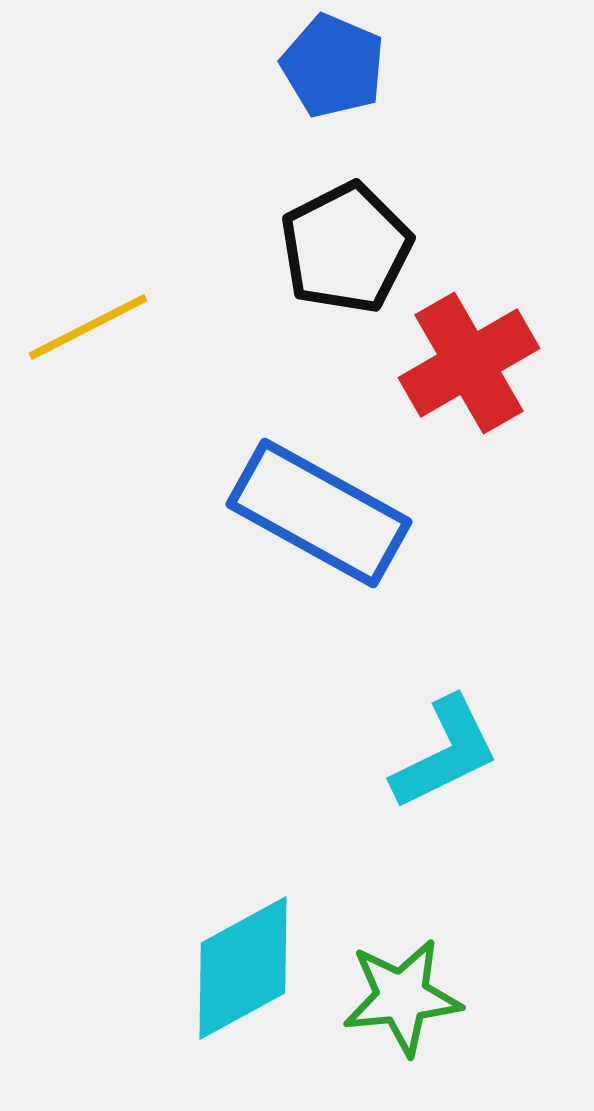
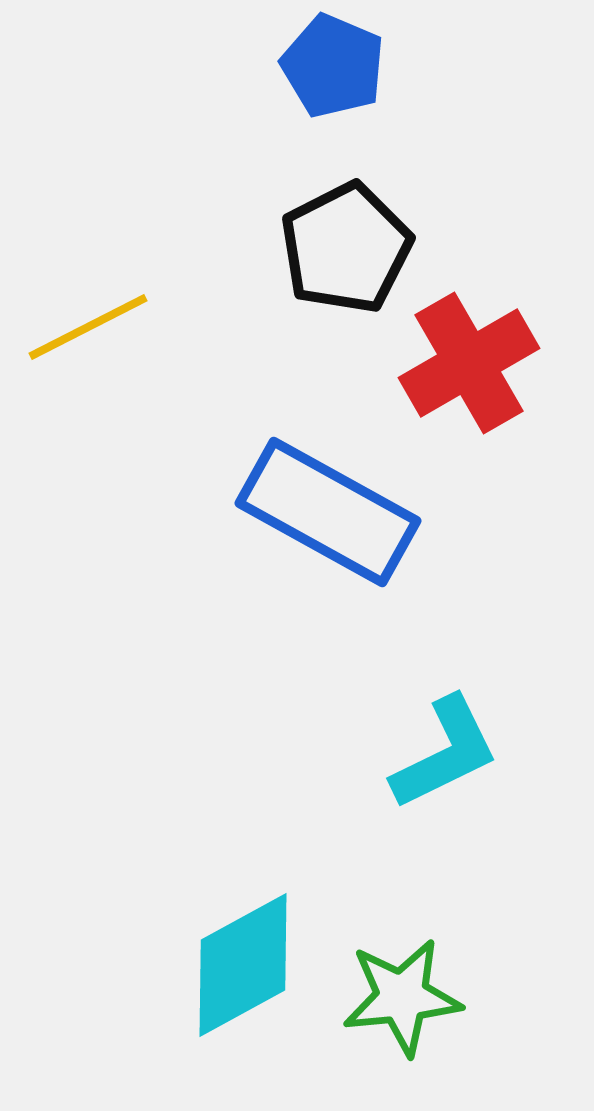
blue rectangle: moved 9 px right, 1 px up
cyan diamond: moved 3 px up
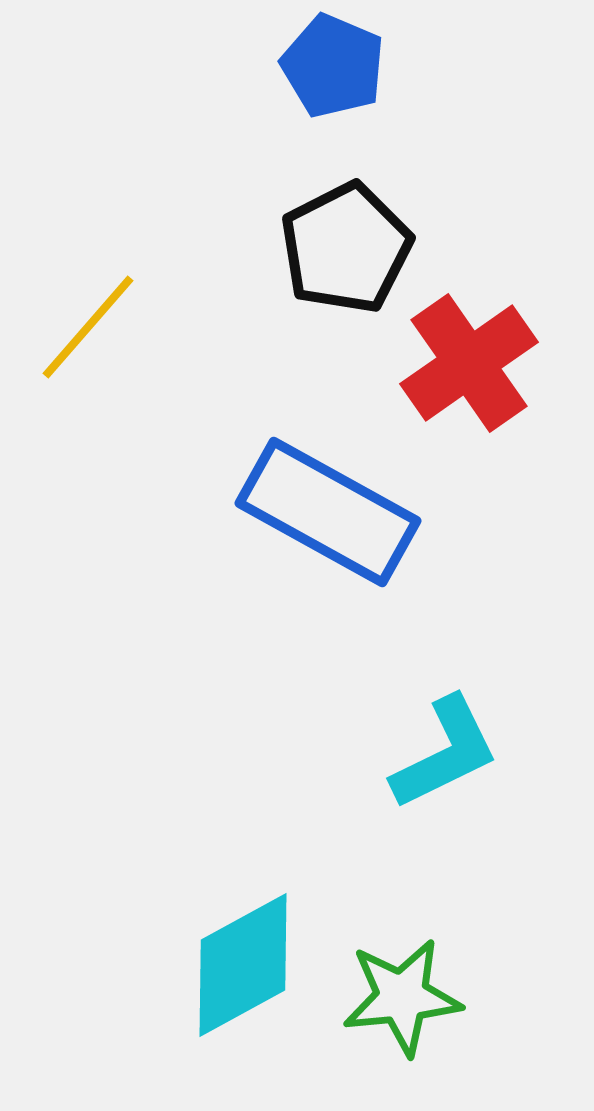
yellow line: rotated 22 degrees counterclockwise
red cross: rotated 5 degrees counterclockwise
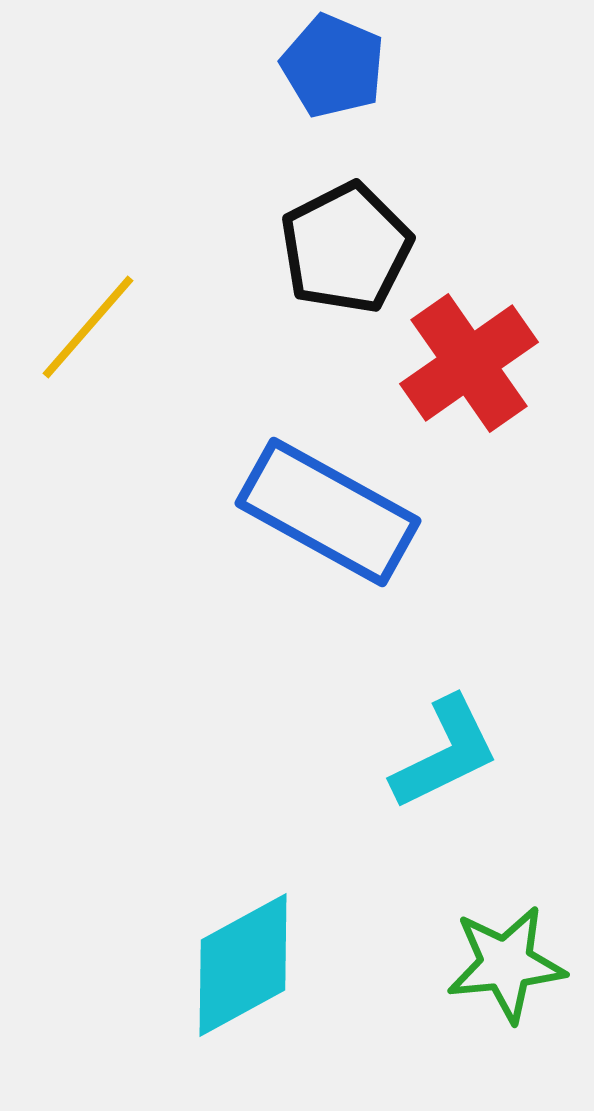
green star: moved 104 px right, 33 px up
